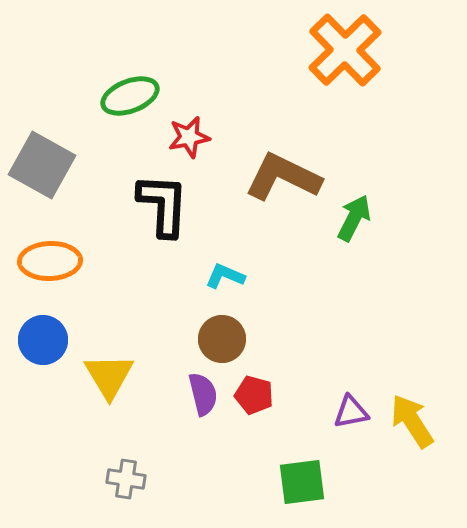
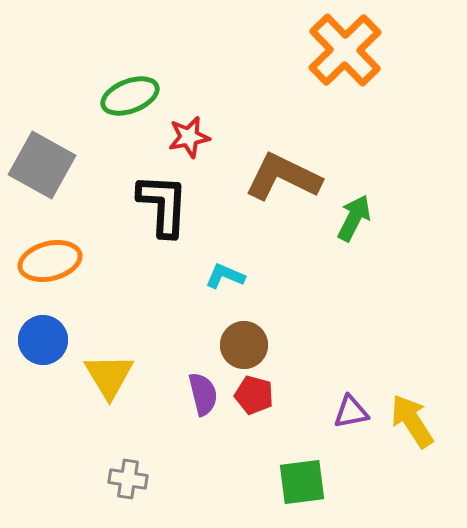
orange ellipse: rotated 12 degrees counterclockwise
brown circle: moved 22 px right, 6 px down
gray cross: moved 2 px right
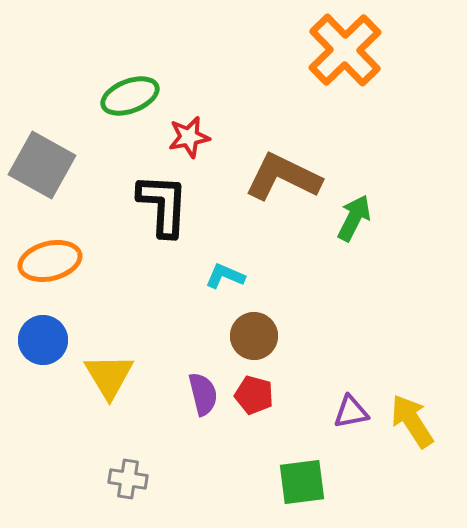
brown circle: moved 10 px right, 9 px up
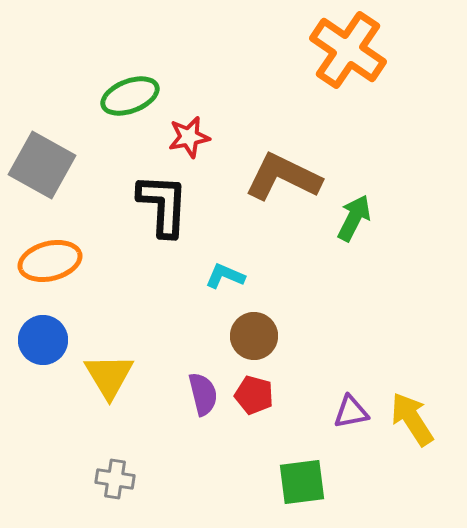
orange cross: moved 3 px right; rotated 12 degrees counterclockwise
yellow arrow: moved 2 px up
gray cross: moved 13 px left
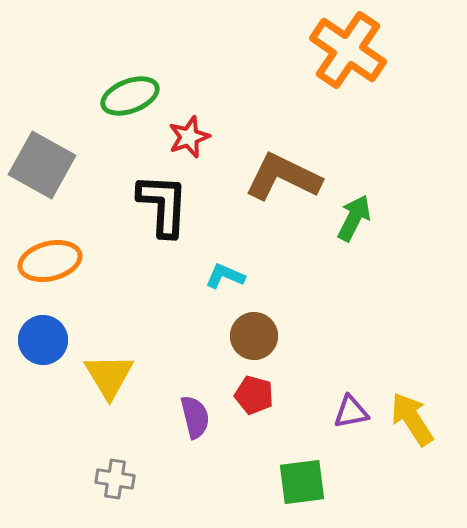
red star: rotated 9 degrees counterclockwise
purple semicircle: moved 8 px left, 23 px down
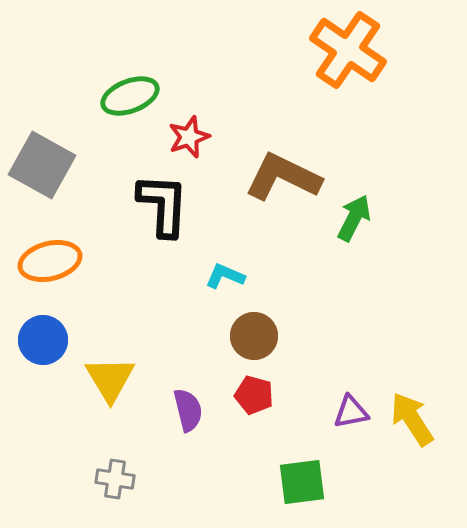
yellow triangle: moved 1 px right, 3 px down
purple semicircle: moved 7 px left, 7 px up
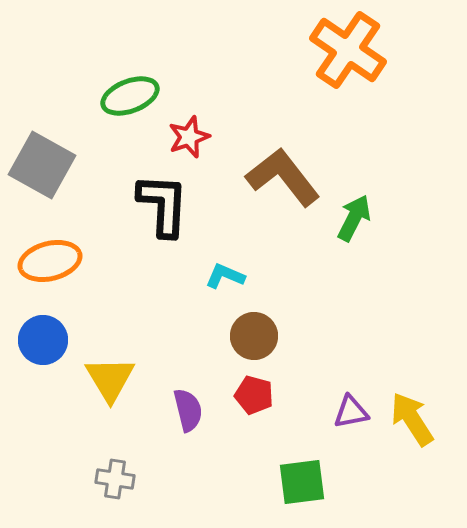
brown L-shape: rotated 26 degrees clockwise
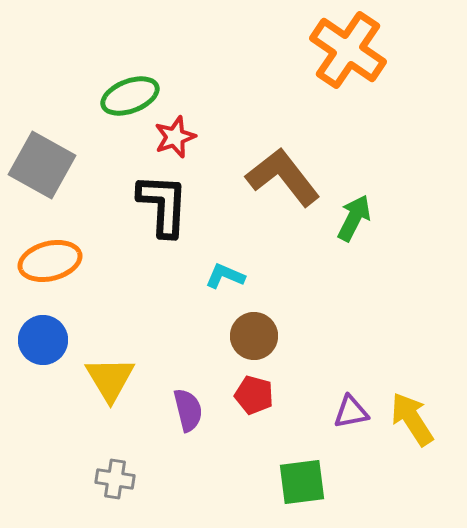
red star: moved 14 px left
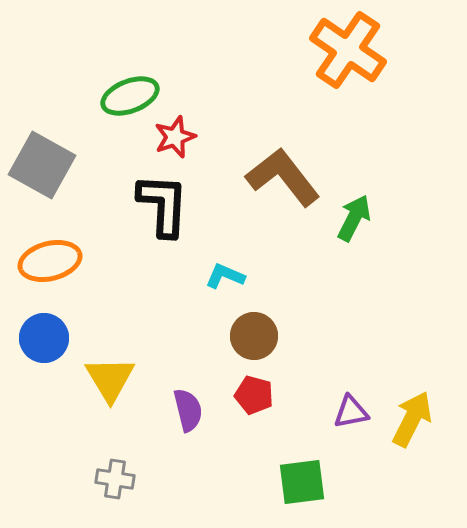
blue circle: moved 1 px right, 2 px up
yellow arrow: rotated 60 degrees clockwise
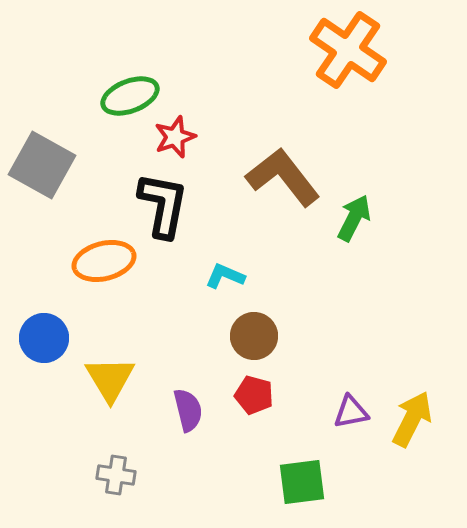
black L-shape: rotated 8 degrees clockwise
orange ellipse: moved 54 px right
gray cross: moved 1 px right, 4 px up
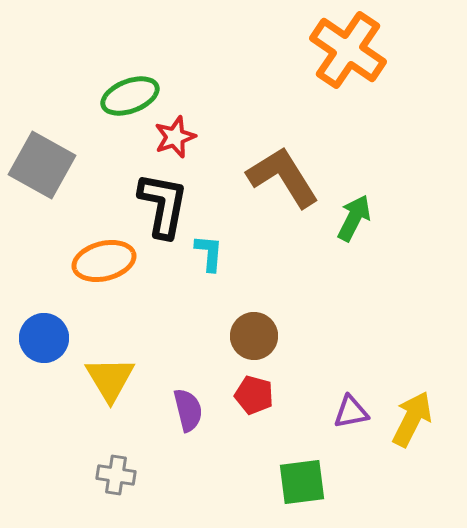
brown L-shape: rotated 6 degrees clockwise
cyan L-shape: moved 16 px left, 23 px up; rotated 72 degrees clockwise
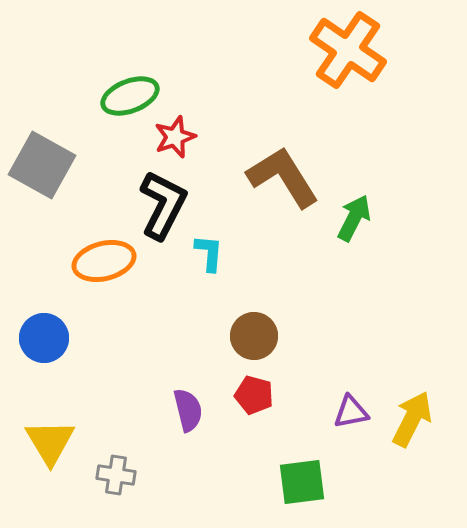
black L-shape: rotated 16 degrees clockwise
yellow triangle: moved 60 px left, 63 px down
